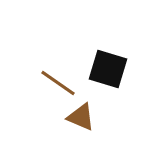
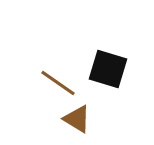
brown triangle: moved 4 px left, 2 px down; rotated 8 degrees clockwise
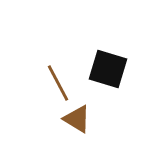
brown line: rotated 27 degrees clockwise
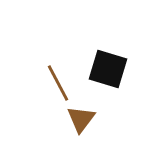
brown triangle: moved 4 px right; rotated 36 degrees clockwise
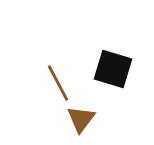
black square: moved 5 px right
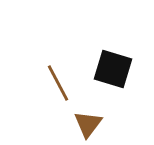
brown triangle: moved 7 px right, 5 px down
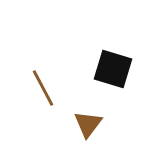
brown line: moved 15 px left, 5 px down
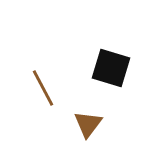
black square: moved 2 px left, 1 px up
